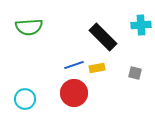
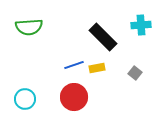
gray square: rotated 24 degrees clockwise
red circle: moved 4 px down
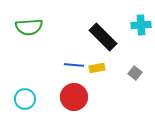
blue line: rotated 24 degrees clockwise
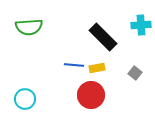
red circle: moved 17 px right, 2 px up
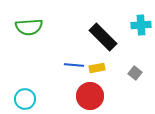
red circle: moved 1 px left, 1 px down
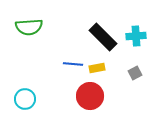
cyan cross: moved 5 px left, 11 px down
blue line: moved 1 px left, 1 px up
gray square: rotated 24 degrees clockwise
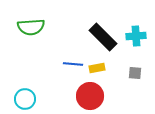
green semicircle: moved 2 px right
gray square: rotated 32 degrees clockwise
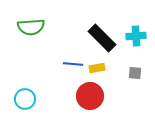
black rectangle: moved 1 px left, 1 px down
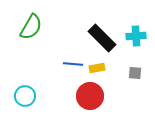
green semicircle: rotated 56 degrees counterclockwise
cyan circle: moved 3 px up
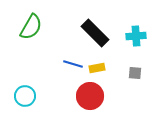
black rectangle: moved 7 px left, 5 px up
blue line: rotated 12 degrees clockwise
